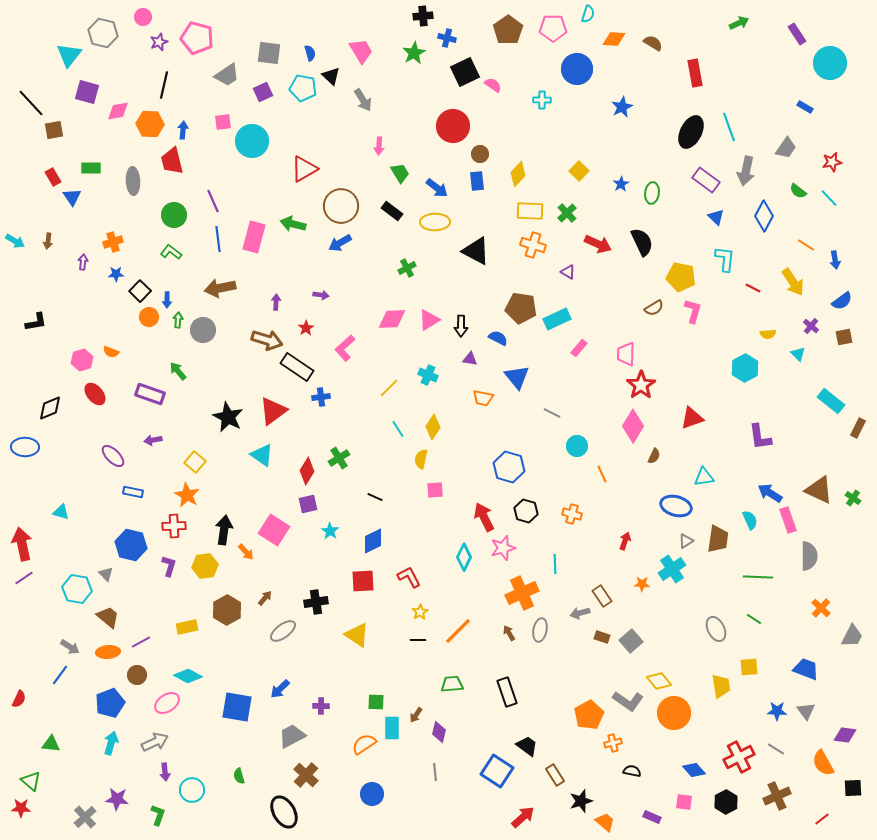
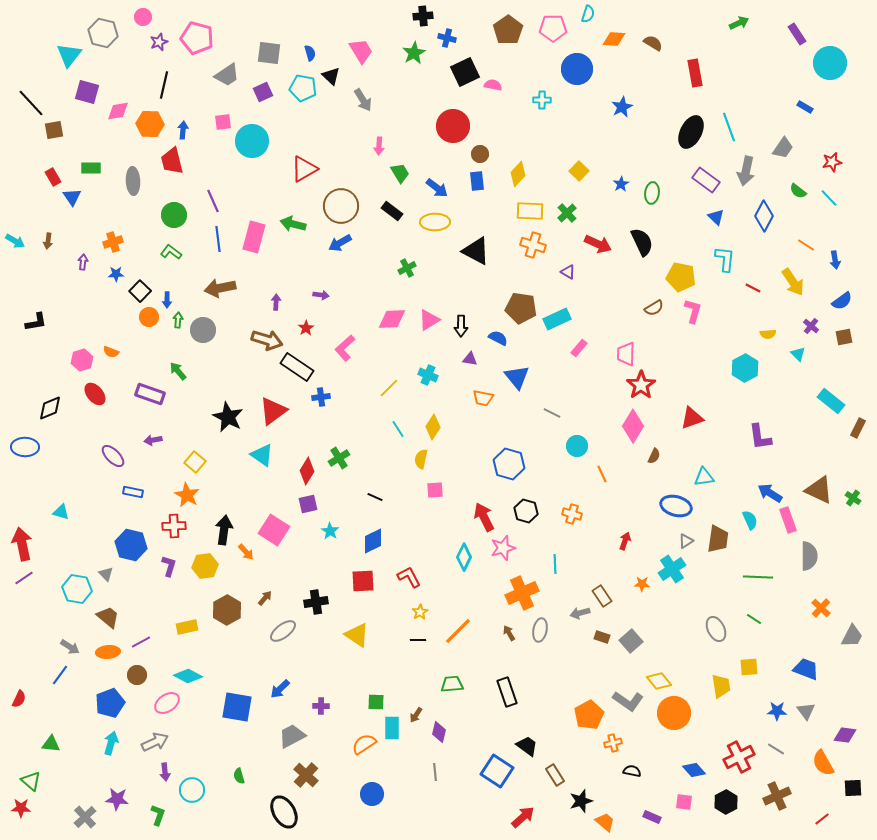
pink semicircle at (493, 85): rotated 24 degrees counterclockwise
gray trapezoid at (786, 148): moved 3 px left
blue hexagon at (509, 467): moved 3 px up
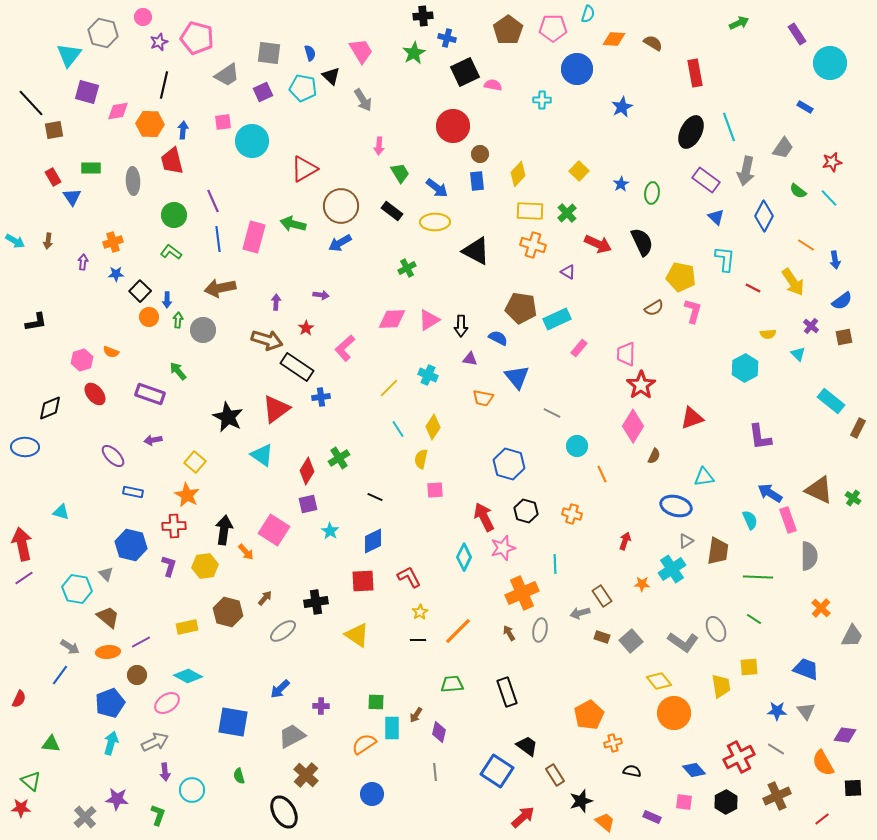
red triangle at (273, 411): moved 3 px right, 2 px up
brown trapezoid at (718, 539): moved 12 px down
brown hexagon at (227, 610): moved 1 px right, 2 px down; rotated 16 degrees counterclockwise
gray L-shape at (628, 701): moved 55 px right, 59 px up
blue square at (237, 707): moved 4 px left, 15 px down
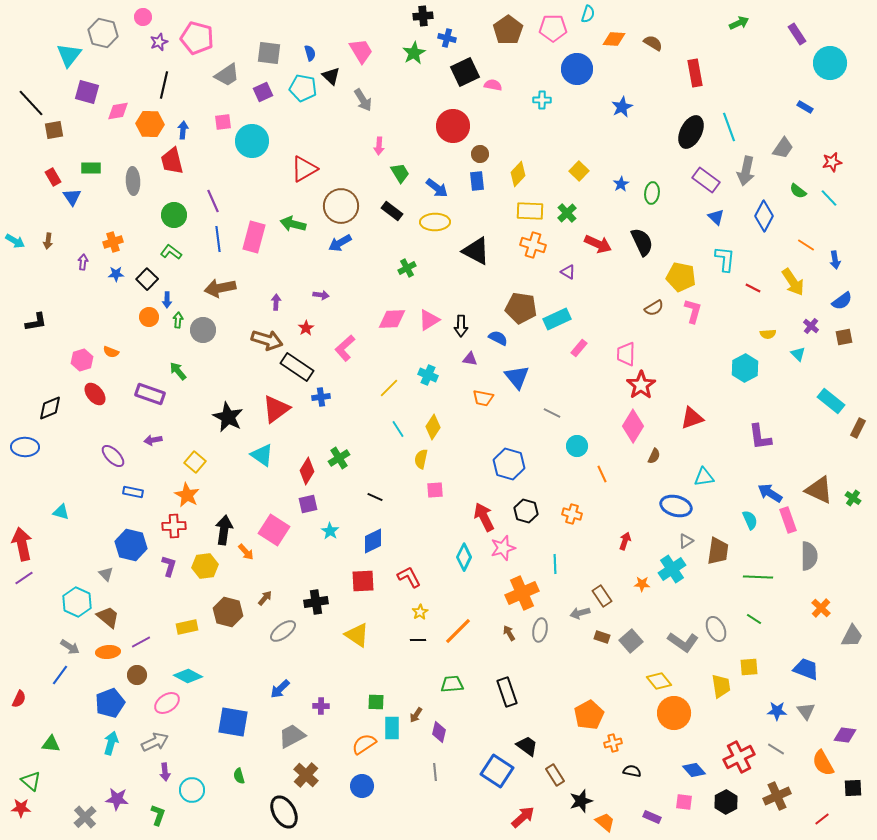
black square at (140, 291): moved 7 px right, 12 px up
cyan hexagon at (77, 589): moved 13 px down; rotated 16 degrees clockwise
blue circle at (372, 794): moved 10 px left, 8 px up
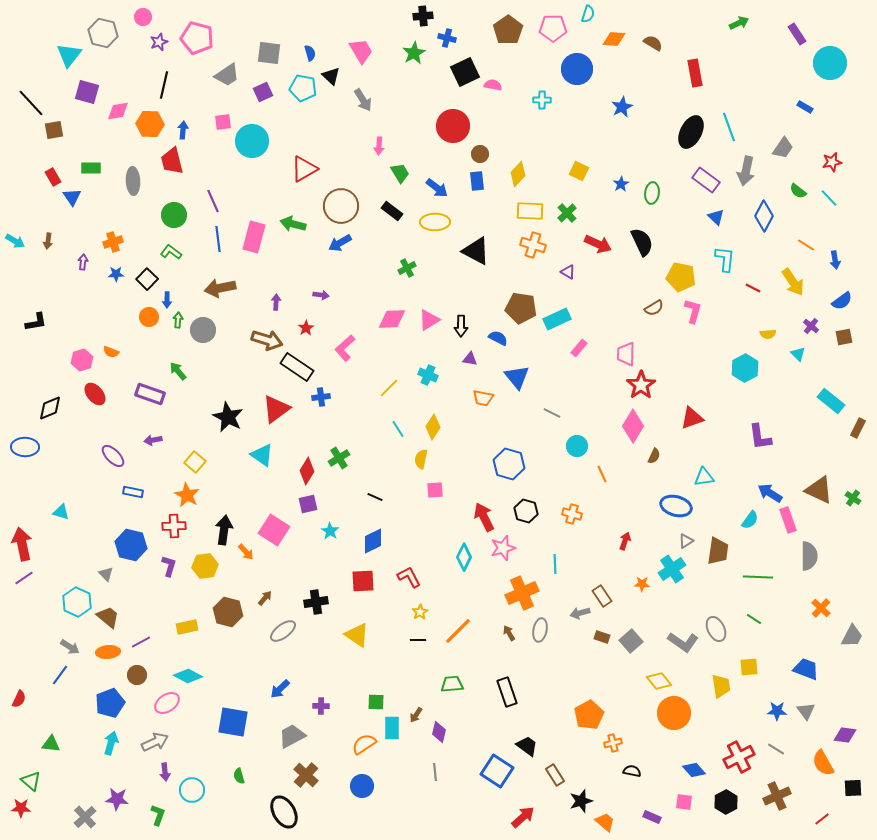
yellow square at (579, 171): rotated 18 degrees counterclockwise
cyan semicircle at (750, 520): rotated 60 degrees clockwise
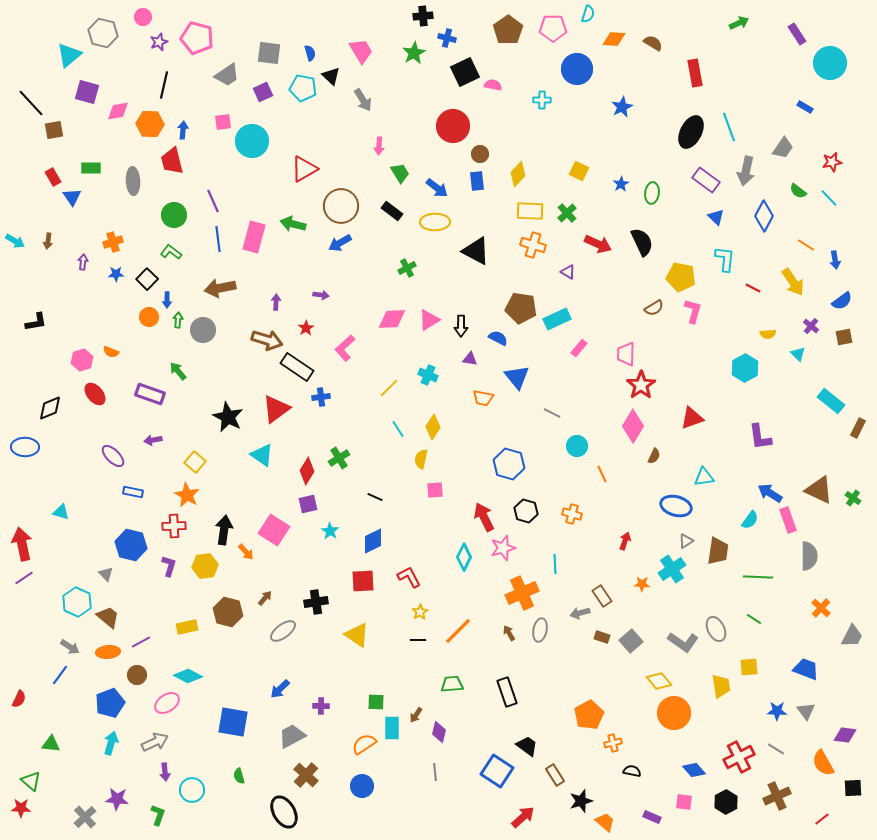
cyan triangle at (69, 55): rotated 12 degrees clockwise
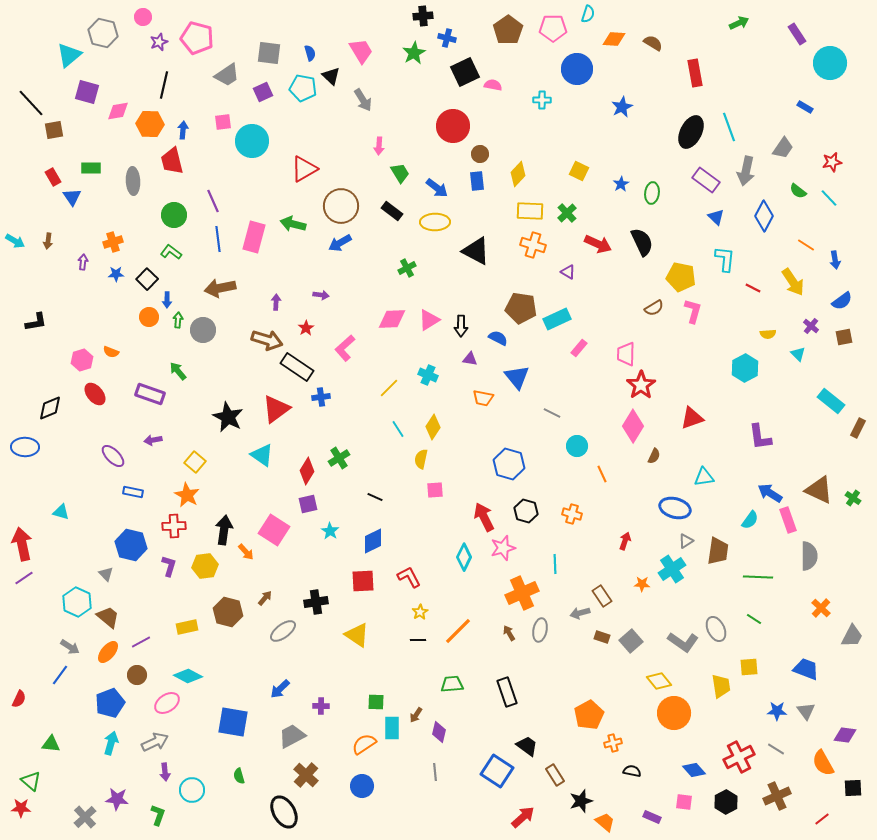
blue ellipse at (676, 506): moved 1 px left, 2 px down
orange ellipse at (108, 652): rotated 45 degrees counterclockwise
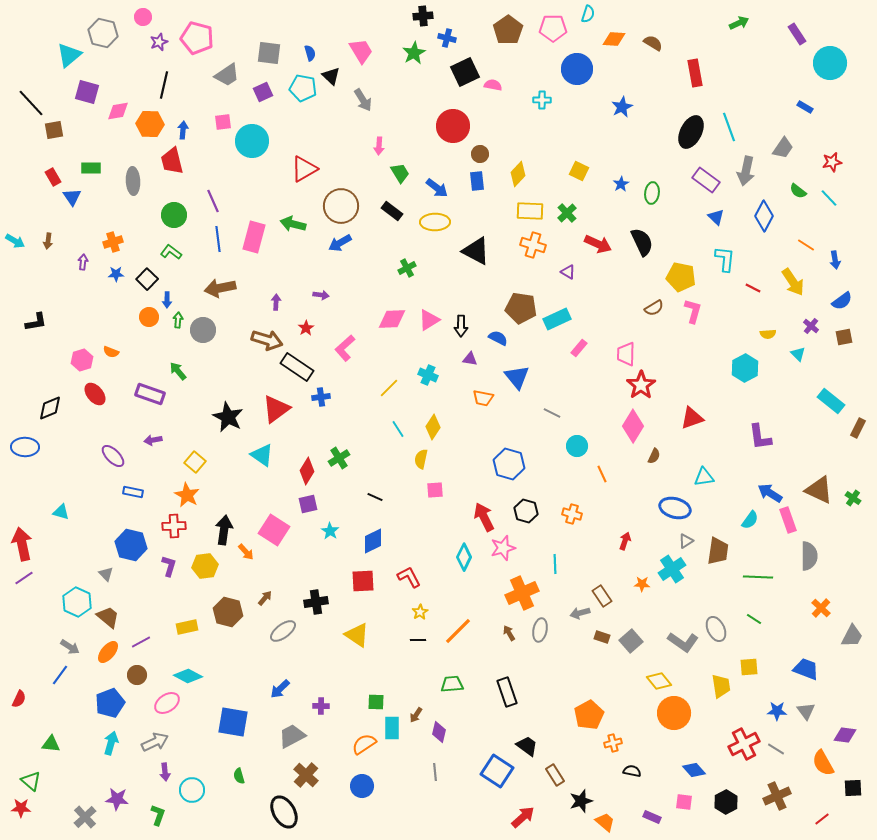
red cross at (739, 757): moved 5 px right, 13 px up
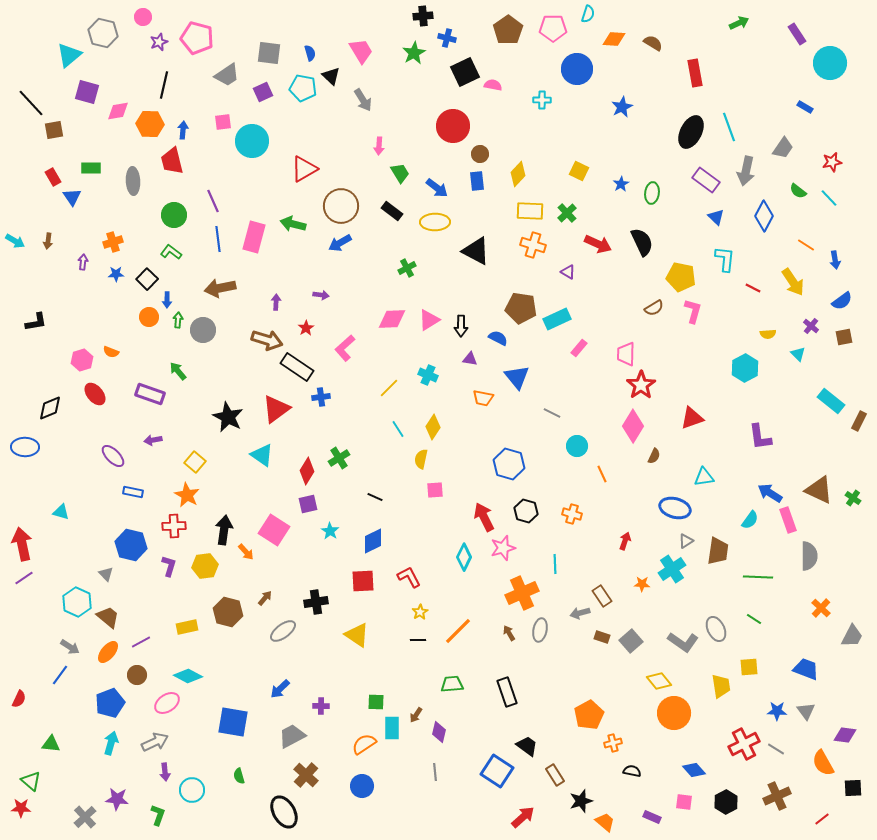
brown rectangle at (858, 428): moved 1 px right, 7 px up
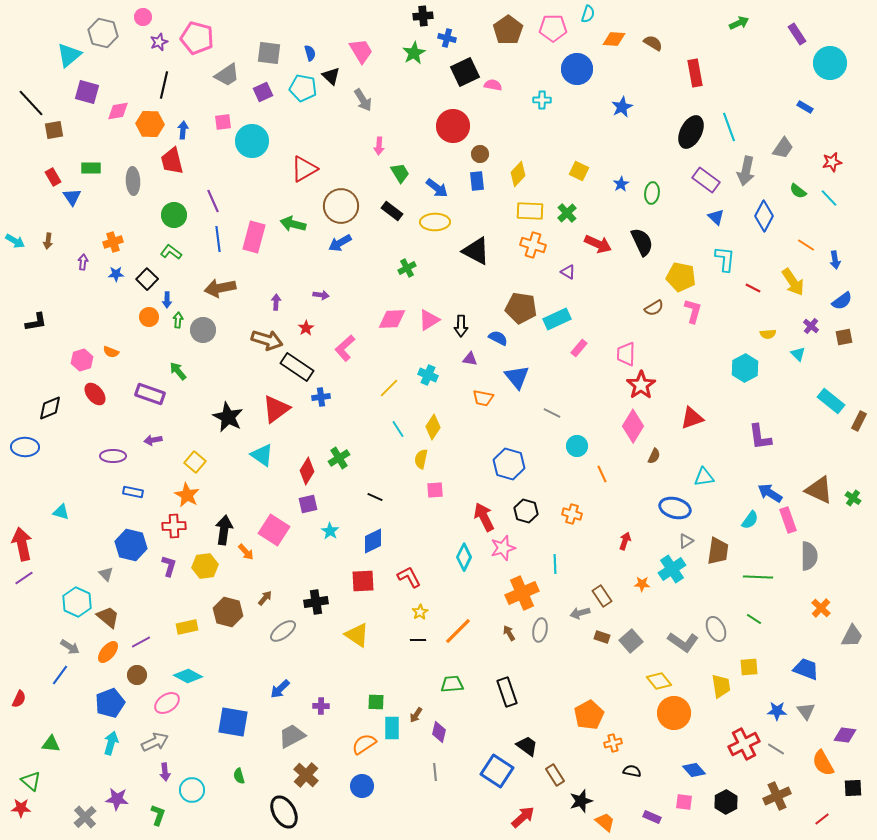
purple ellipse at (113, 456): rotated 45 degrees counterclockwise
